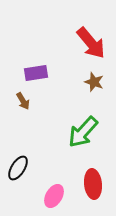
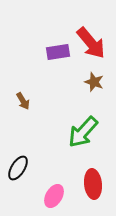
purple rectangle: moved 22 px right, 21 px up
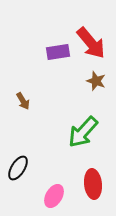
brown star: moved 2 px right, 1 px up
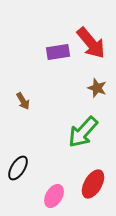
brown star: moved 1 px right, 7 px down
red ellipse: rotated 36 degrees clockwise
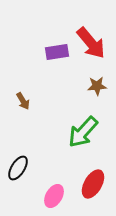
purple rectangle: moved 1 px left
brown star: moved 2 px up; rotated 24 degrees counterclockwise
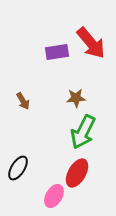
brown star: moved 21 px left, 12 px down
green arrow: rotated 16 degrees counterclockwise
red ellipse: moved 16 px left, 11 px up
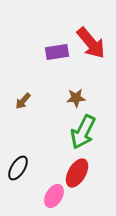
brown arrow: rotated 72 degrees clockwise
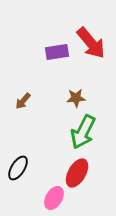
pink ellipse: moved 2 px down
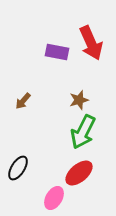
red arrow: rotated 16 degrees clockwise
purple rectangle: rotated 20 degrees clockwise
brown star: moved 3 px right, 2 px down; rotated 12 degrees counterclockwise
red ellipse: moved 2 px right; rotated 20 degrees clockwise
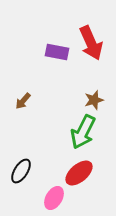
brown star: moved 15 px right
black ellipse: moved 3 px right, 3 px down
